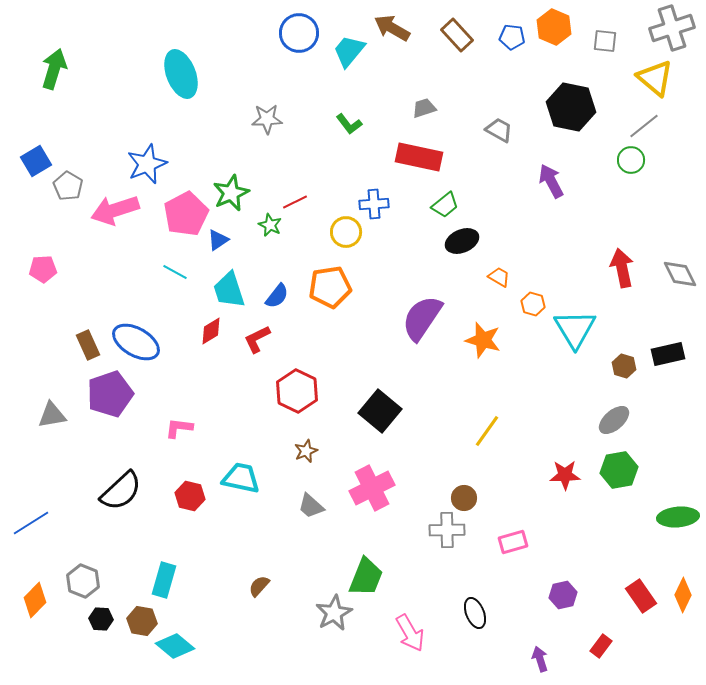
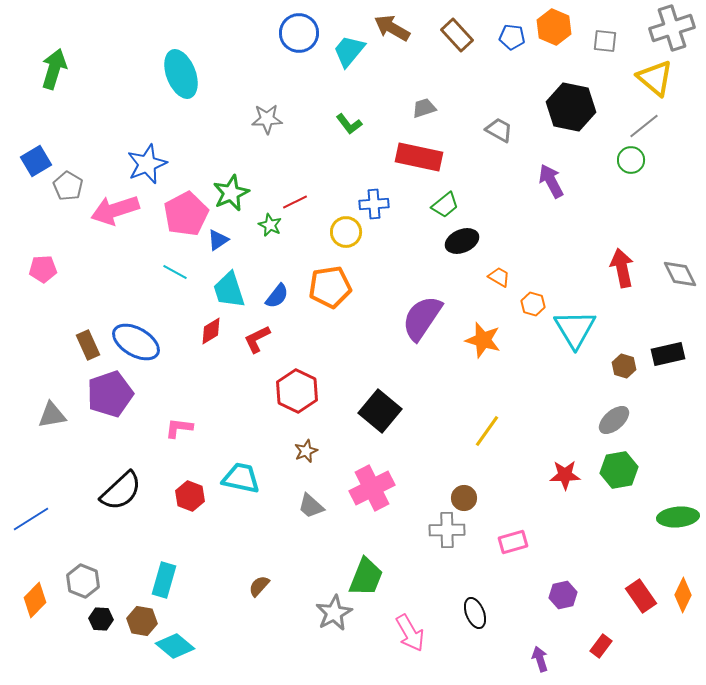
red hexagon at (190, 496): rotated 8 degrees clockwise
blue line at (31, 523): moved 4 px up
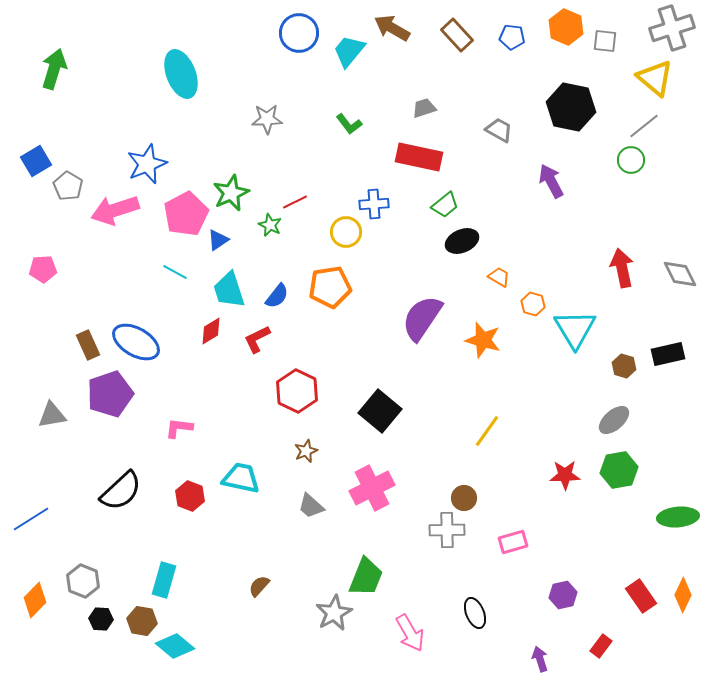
orange hexagon at (554, 27): moved 12 px right
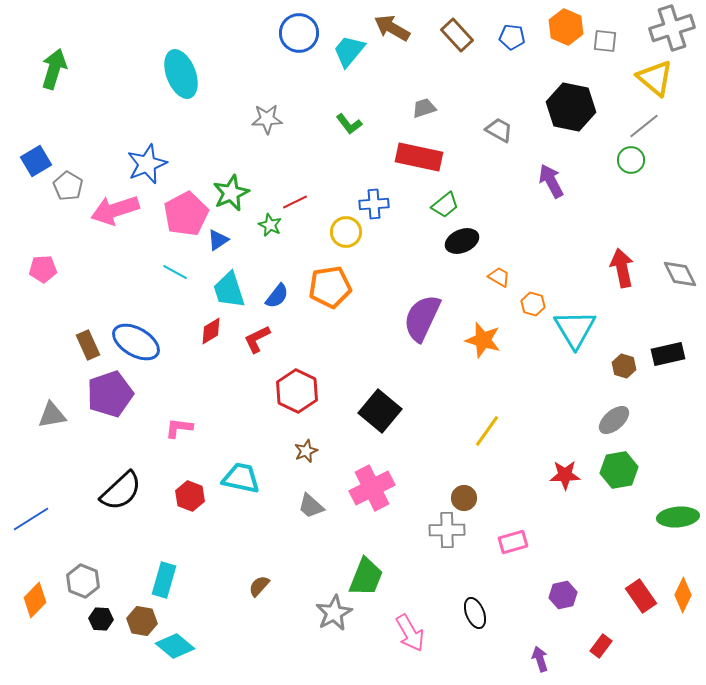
purple semicircle at (422, 318): rotated 9 degrees counterclockwise
